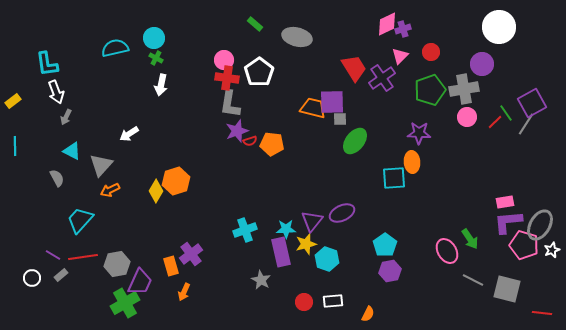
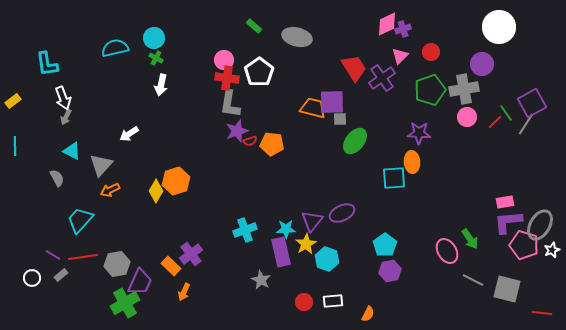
green rectangle at (255, 24): moved 1 px left, 2 px down
white arrow at (56, 92): moved 7 px right, 6 px down
yellow star at (306, 244): rotated 15 degrees counterclockwise
orange rectangle at (171, 266): rotated 30 degrees counterclockwise
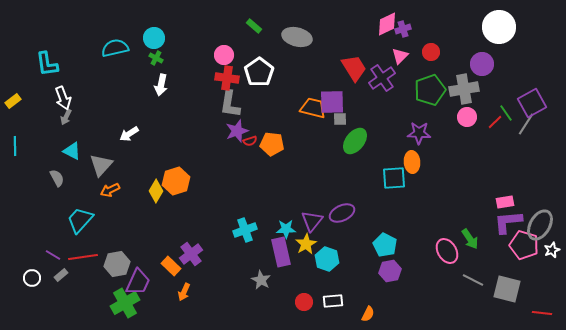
pink circle at (224, 60): moved 5 px up
cyan pentagon at (385, 245): rotated 10 degrees counterclockwise
purple trapezoid at (140, 282): moved 2 px left
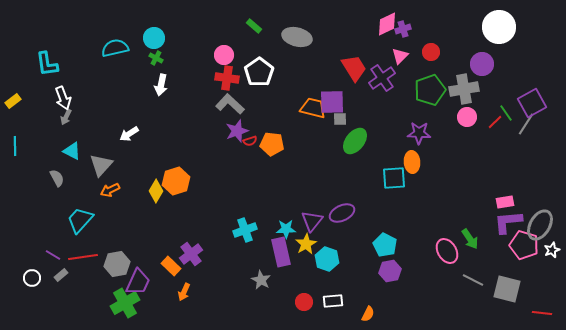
gray L-shape at (230, 104): rotated 124 degrees clockwise
